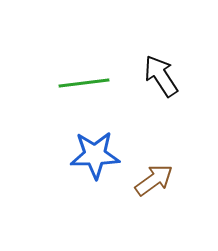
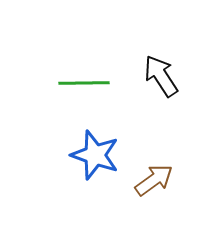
green line: rotated 6 degrees clockwise
blue star: rotated 21 degrees clockwise
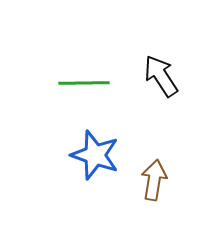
brown arrow: rotated 45 degrees counterclockwise
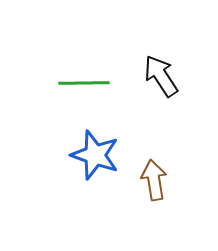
brown arrow: rotated 18 degrees counterclockwise
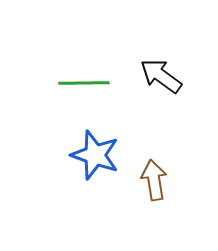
black arrow: rotated 21 degrees counterclockwise
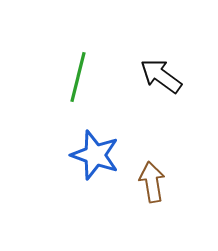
green line: moved 6 px left, 6 px up; rotated 75 degrees counterclockwise
brown arrow: moved 2 px left, 2 px down
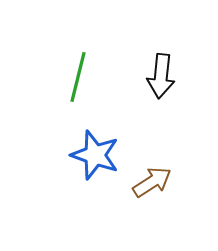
black arrow: rotated 120 degrees counterclockwise
brown arrow: rotated 66 degrees clockwise
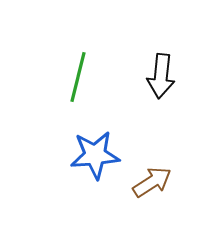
blue star: rotated 24 degrees counterclockwise
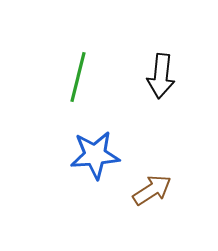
brown arrow: moved 8 px down
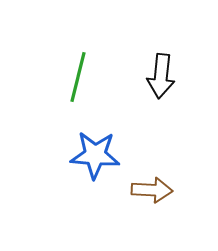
blue star: rotated 9 degrees clockwise
brown arrow: rotated 36 degrees clockwise
